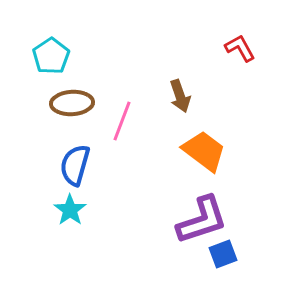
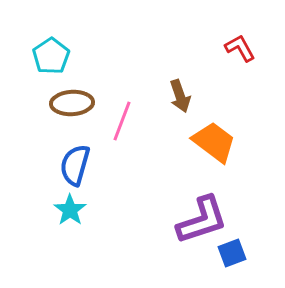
orange trapezoid: moved 10 px right, 9 px up
blue square: moved 9 px right, 1 px up
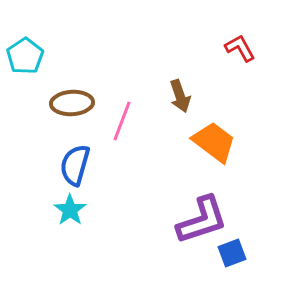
cyan pentagon: moved 26 px left
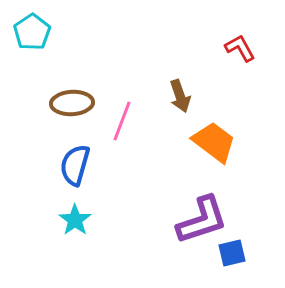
cyan pentagon: moved 7 px right, 24 px up
cyan star: moved 5 px right, 10 px down
blue square: rotated 8 degrees clockwise
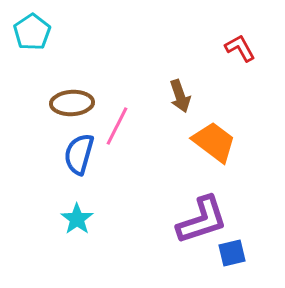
pink line: moved 5 px left, 5 px down; rotated 6 degrees clockwise
blue semicircle: moved 4 px right, 11 px up
cyan star: moved 2 px right, 1 px up
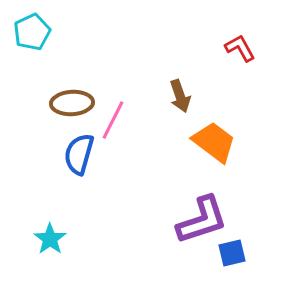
cyan pentagon: rotated 9 degrees clockwise
pink line: moved 4 px left, 6 px up
cyan star: moved 27 px left, 20 px down
